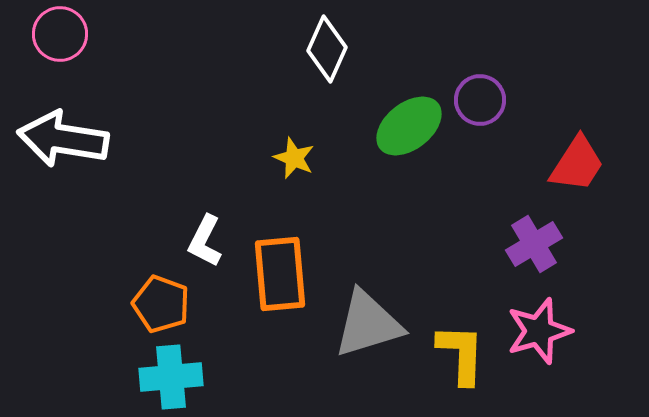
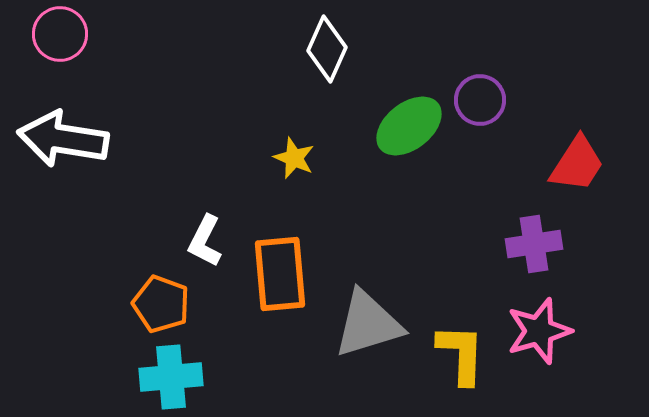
purple cross: rotated 22 degrees clockwise
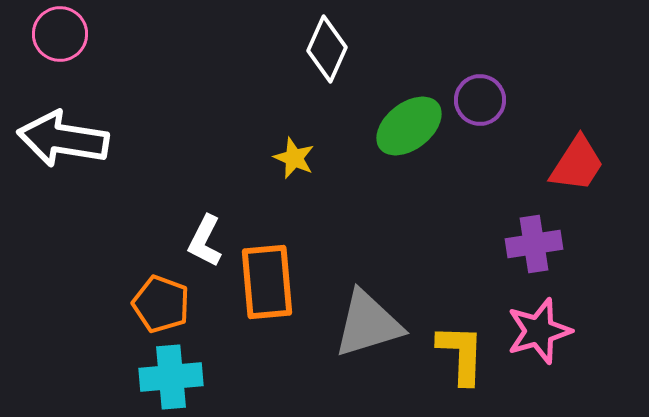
orange rectangle: moved 13 px left, 8 px down
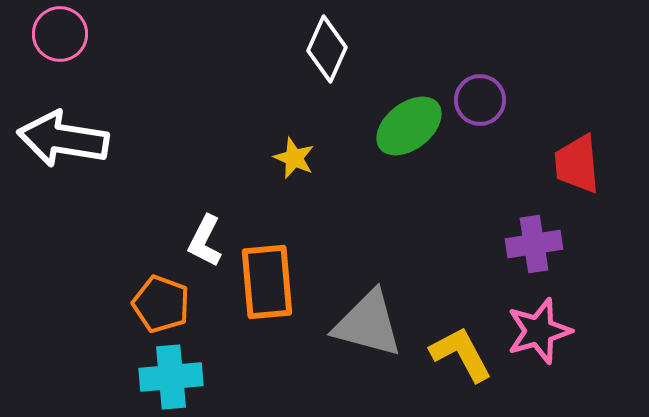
red trapezoid: rotated 142 degrees clockwise
gray triangle: rotated 32 degrees clockwise
yellow L-shape: rotated 30 degrees counterclockwise
